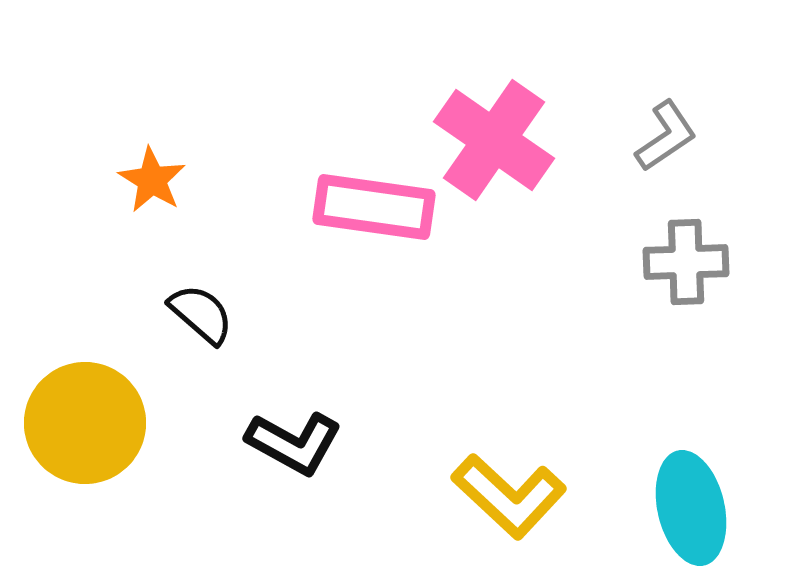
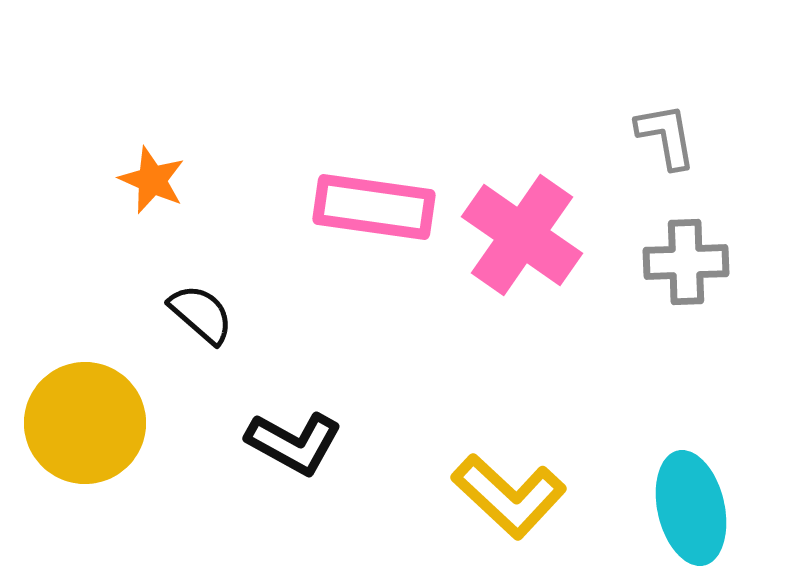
gray L-shape: rotated 66 degrees counterclockwise
pink cross: moved 28 px right, 95 px down
orange star: rotated 8 degrees counterclockwise
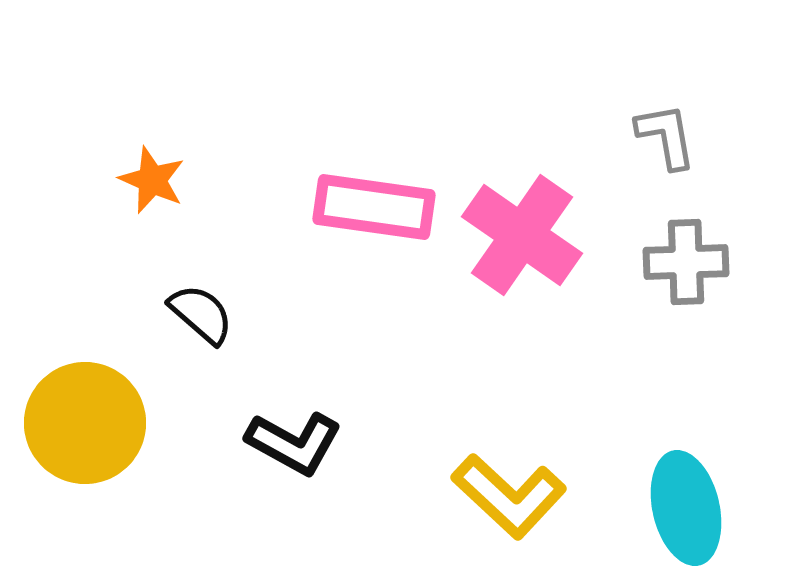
cyan ellipse: moved 5 px left
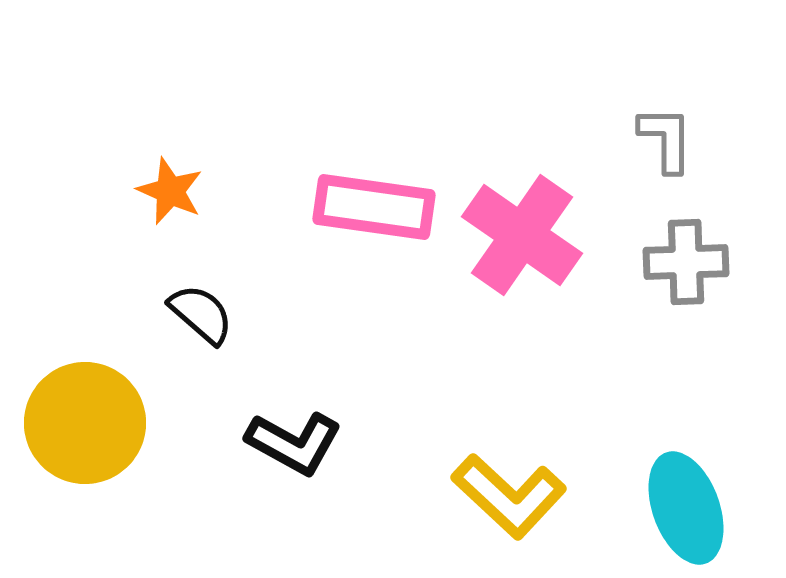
gray L-shape: moved 3 px down; rotated 10 degrees clockwise
orange star: moved 18 px right, 11 px down
cyan ellipse: rotated 7 degrees counterclockwise
